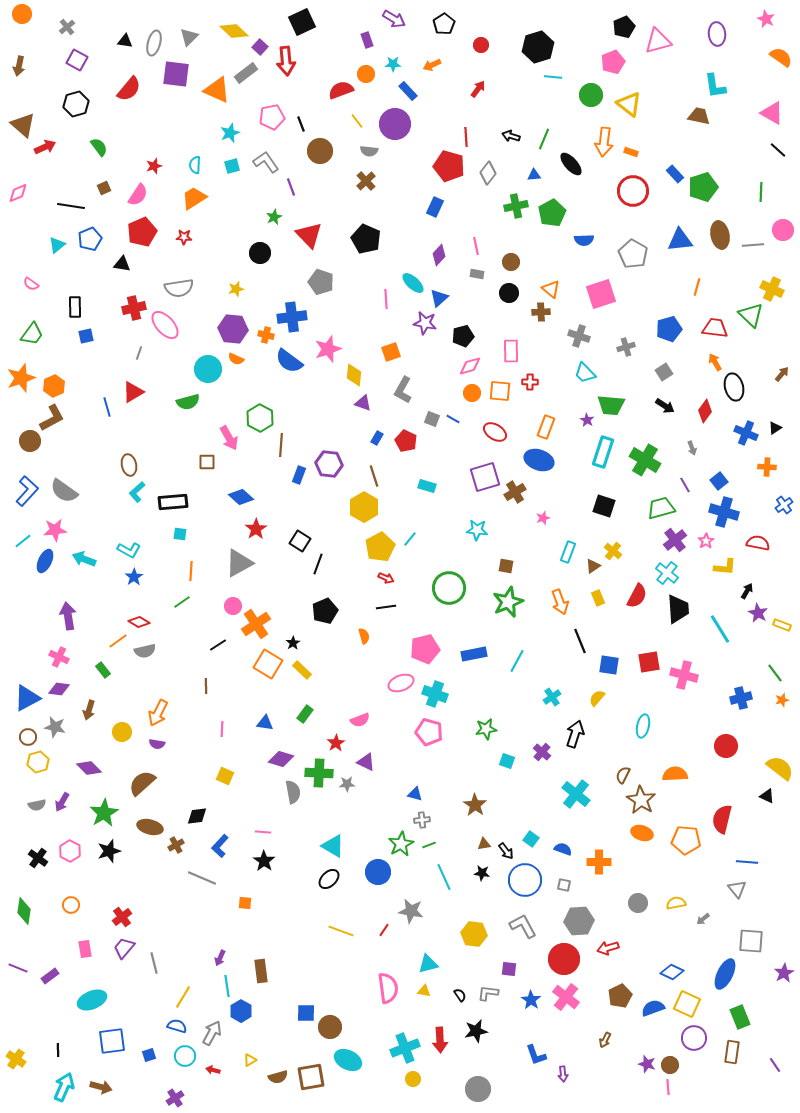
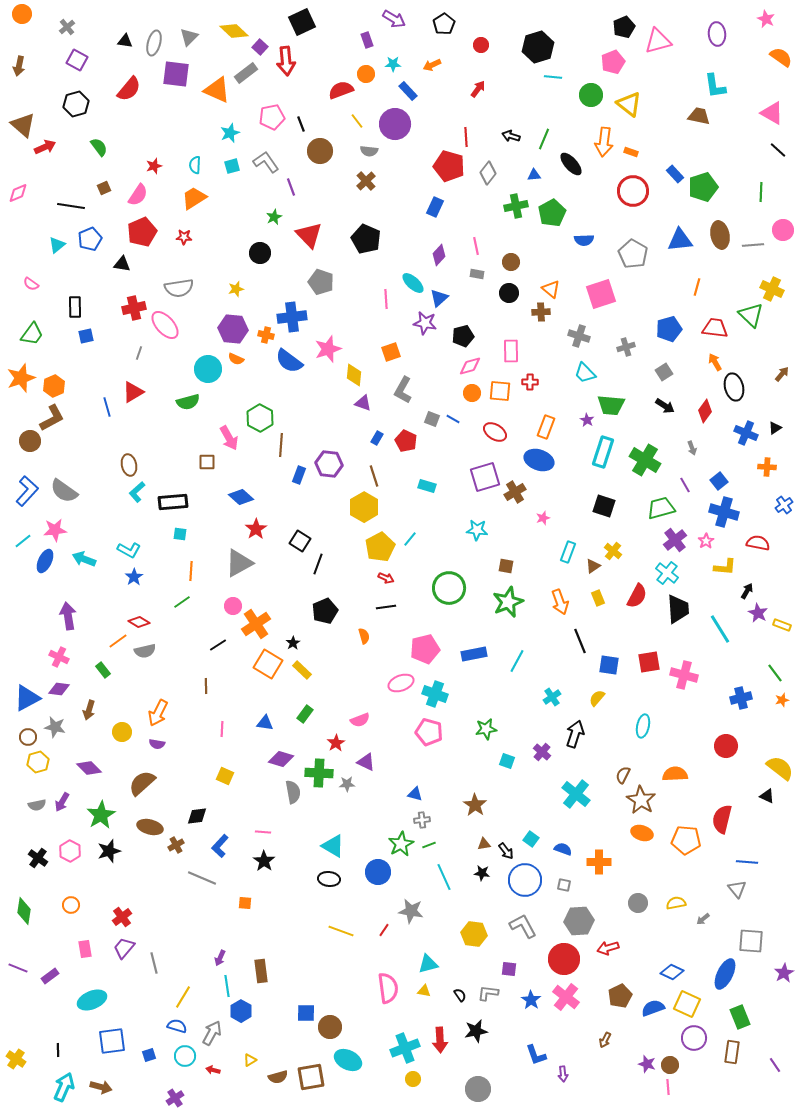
green star at (104, 813): moved 3 px left, 2 px down
black ellipse at (329, 879): rotated 50 degrees clockwise
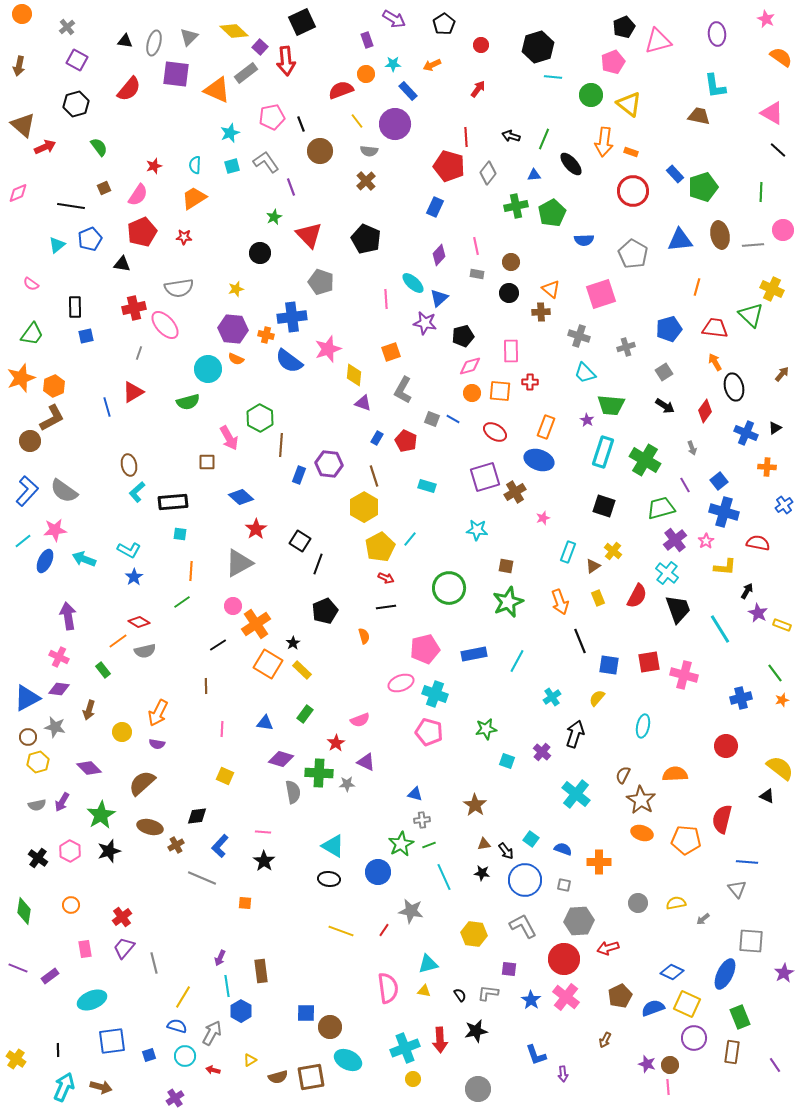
black trapezoid at (678, 609): rotated 16 degrees counterclockwise
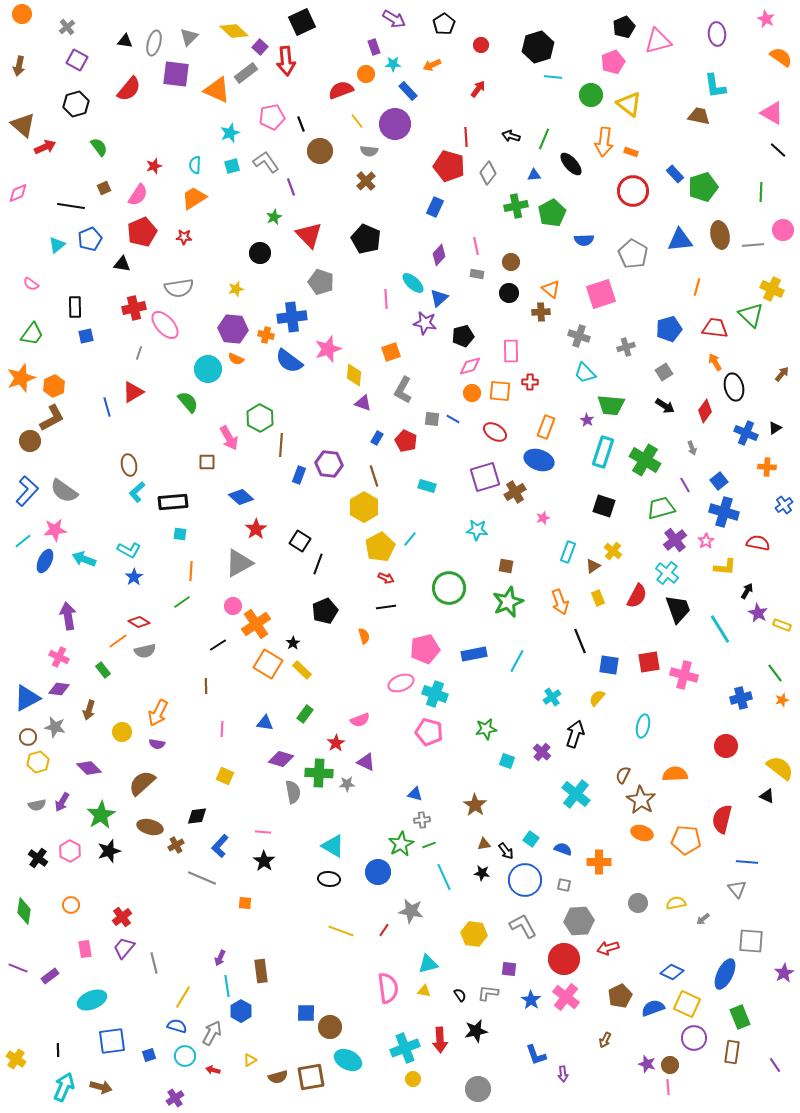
purple rectangle at (367, 40): moved 7 px right, 7 px down
green semicircle at (188, 402): rotated 115 degrees counterclockwise
gray square at (432, 419): rotated 14 degrees counterclockwise
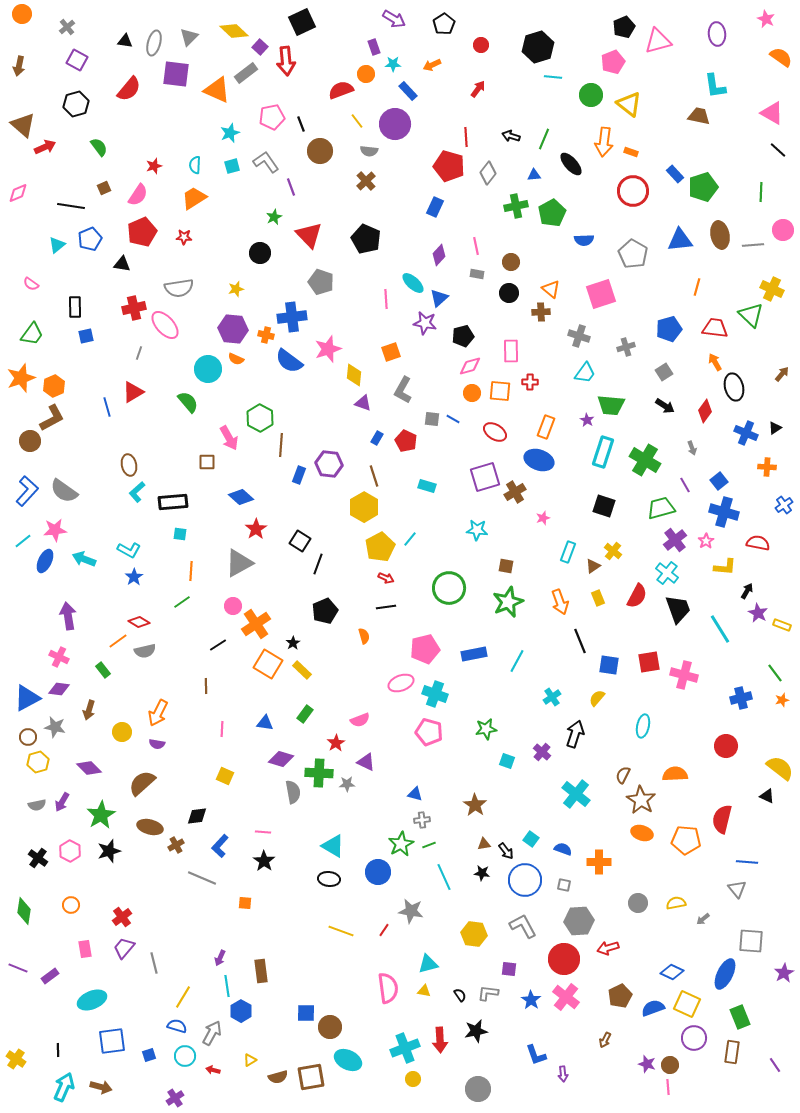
cyan trapezoid at (585, 373): rotated 100 degrees counterclockwise
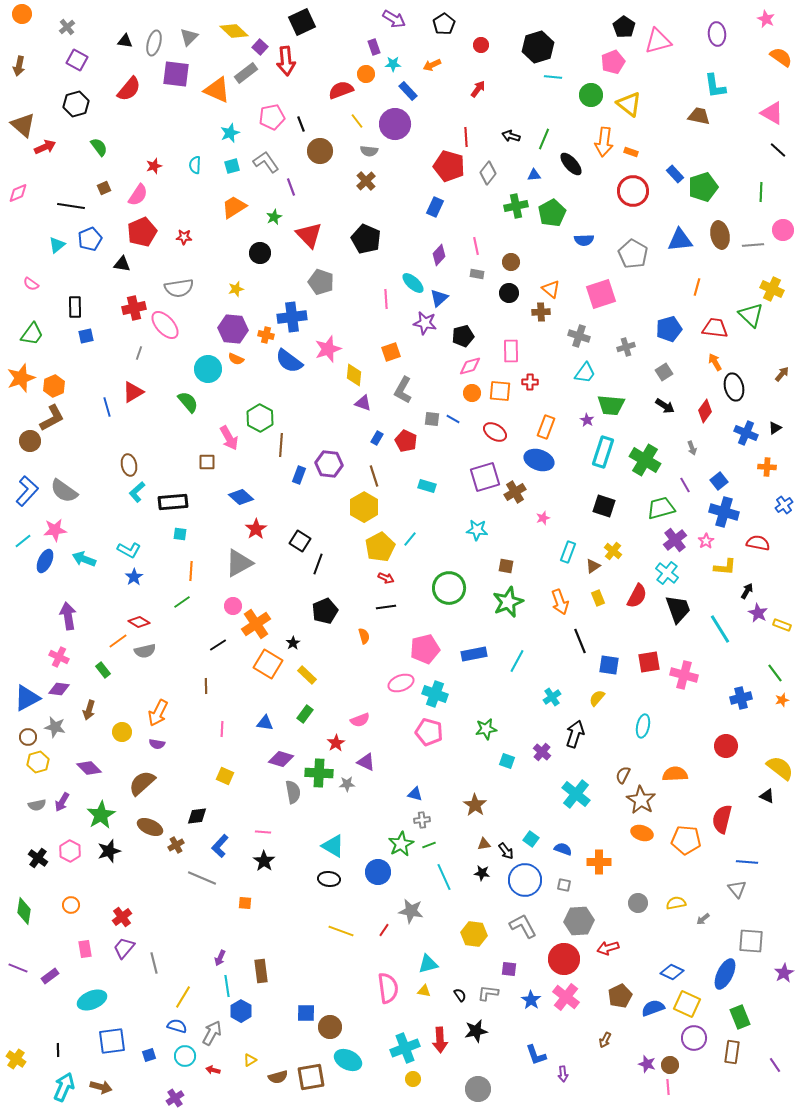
black pentagon at (624, 27): rotated 15 degrees counterclockwise
orange trapezoid at (194, 198): moved 40 px right, 9 px down
yellow rectangle at (302, 670): moved 5 px right, 5 px down
brown ellipse at (150, 827): rotated 10 degrees clockwise
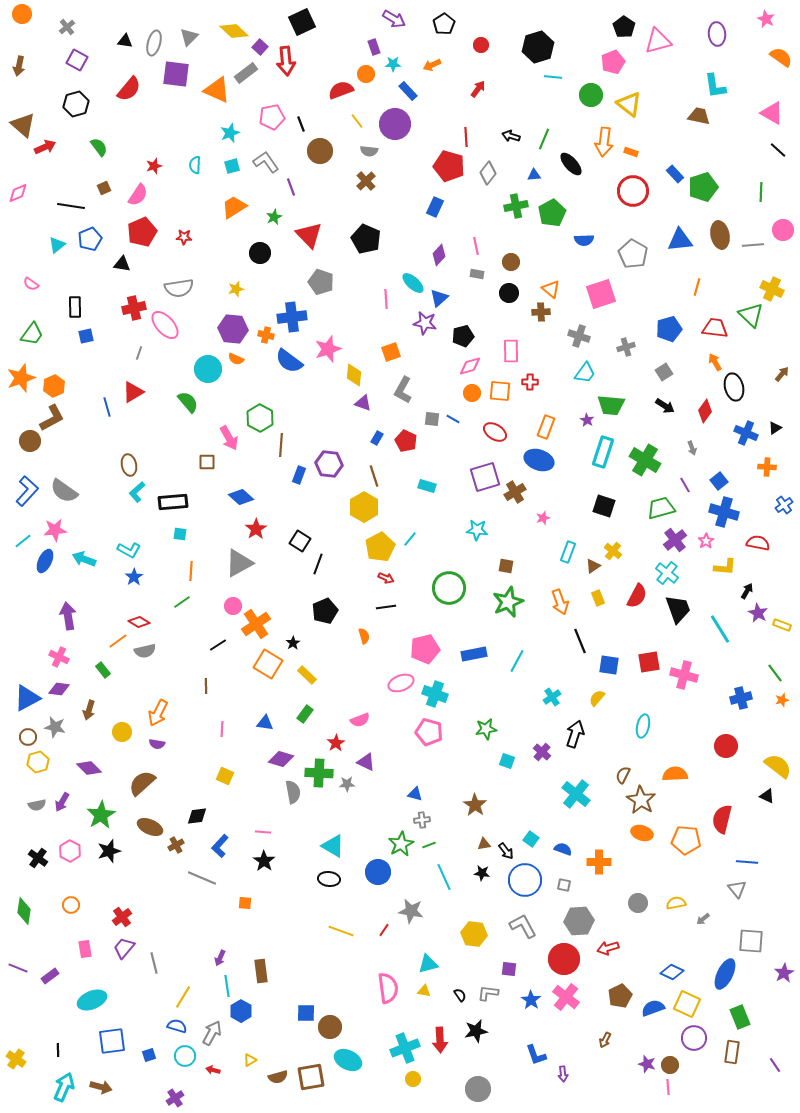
yellow semicircle at (780, 768): moved 2 px left, 2 px up
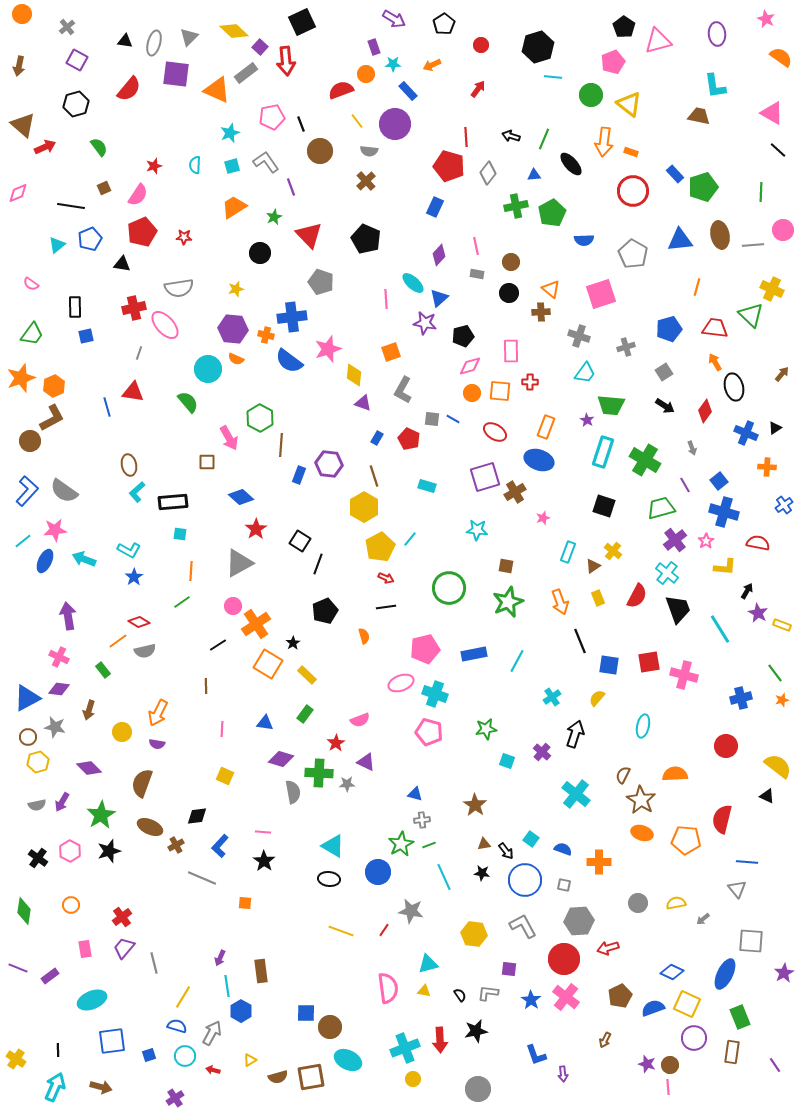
red triangle at (133, 392): rotated 40 degrees clockwise
red pentagon at (406, 441): moved 3 px right, 2 px up
brown semicircle at (142, 783): rotated 28 degrees counterclockwise
cyan arrow at (64, 1087): moved 9 px left
